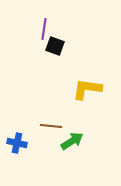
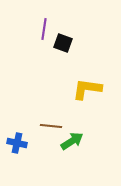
black square: moved 8 px right, 3 px up
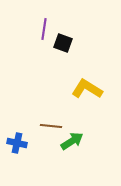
yellow L-shape: rotated 24 degrees clockwise
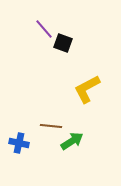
purple line: rotated 50 degrees counterclockwise
yellow L-shape: rotated 60 degrees counterclockwise
blue cross: moved 2 px right
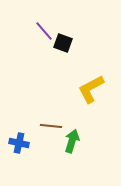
purple line: moved 2 px down
yellow L-shape: moved 4 px right
green arrow: rotated 40 degrees counterclockwise
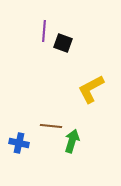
purple line: rotated 45 degrees clockwise
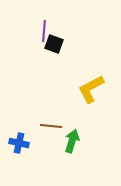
black square: moved 9 px left, 1 px down
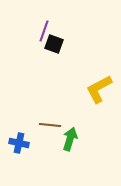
purple line: rotated 15 degrees clockwise
yellow L-shape: moved 8 px right
brown line: moved 1 px left, 1 px up
green arrow: moved 2 px left, 2 px up
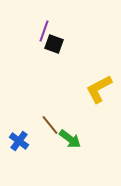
brown line: rotated 45 degrees clockwise
green arrow: rotated 110 degrees clockwise
blue cross: moved 2 px up; rotated 24 degrees clockwise
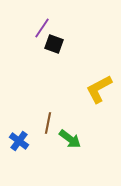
purple line: moved 2 px left, 3 px up; rotated 15 degrees clockwise
brown line: moved 2 px left, 2 px up; rotated 50 degrees clockwise
